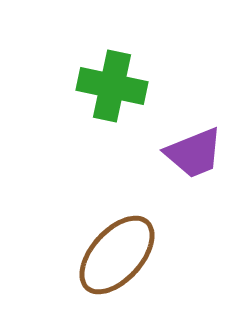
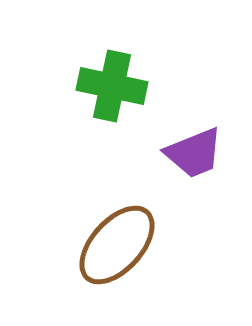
brown ellipse: moved 10 px up
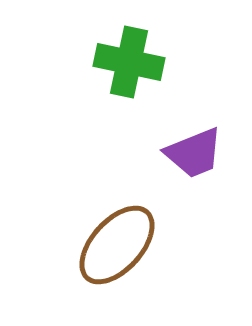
green cross: moved 17 px right, 24 px up
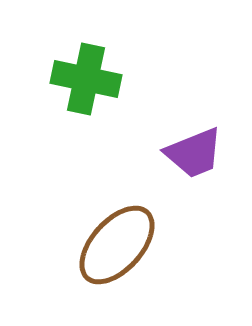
green cross: moved 43 px left, 17 px down
